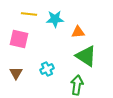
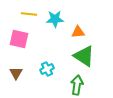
green triangle: moved 2 px left
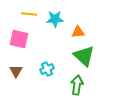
green triangle: rotated 10 degrees clockwise
brown triangle: moved 2 px up
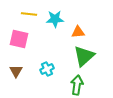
green triangle: rotated 35 degrees clockwise
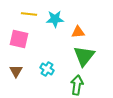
green triangle: rotated 10 degrees counterclockwise
cyan cross: rotated 32 degrees counterclockwise
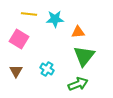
pink square: rotated 18 degrees clockwise
green arrow: moved 1 px right, 1 px up; rotated 60 degrees clockwise
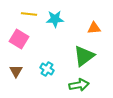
orange triangle: moved 16 px right, 4 px up
green triangle: rotated 15 degrees clockwise
green arrow: moved 1 px right, 1 px down; rotated 12 degrees clockwise
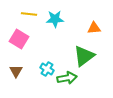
green arrow: moved 12 px left, 7 px up
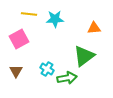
pink square: rotated 30 degrees clockwise
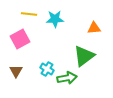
pink square: moved 1 px right
